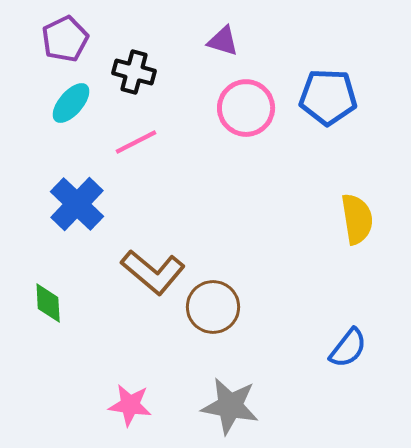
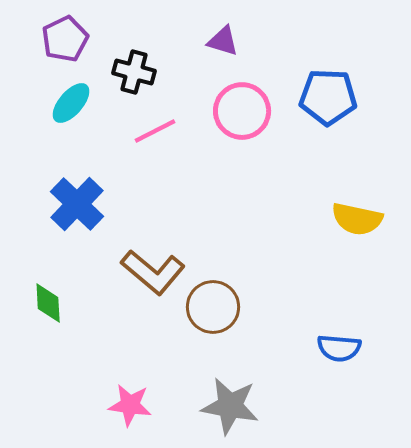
pink circle: moved 4 px left, 3 px down
pink line: moved 19 px right, 11 px up
yellow semicircle: rotated 111 degrees clockwise
blue semicircle: moved 9 px left; rotated 57 degrees clockwise
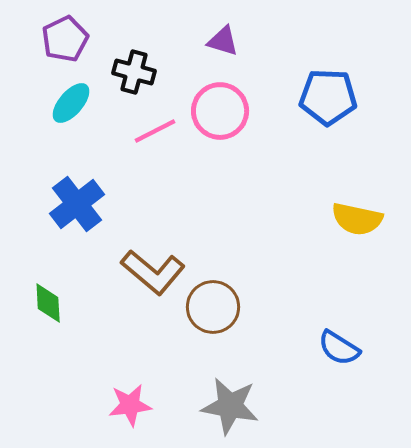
pink circle: moved 22 px left
blue cross: rotated 8 degrees clockwise
blue semicircle: rotated 27 degrees clockwise
pink star: rotated 15 degrees counterclockwise
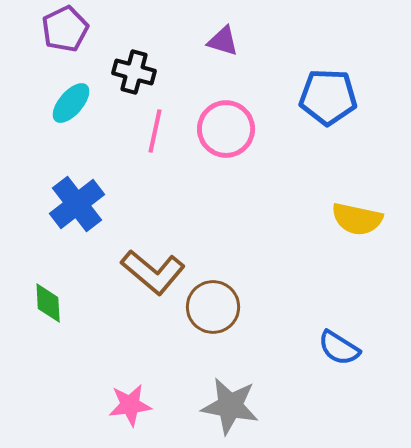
purple pentagon: moved 10 px up
pink circle: moved 6 px right, 18 px down
pink line: rotated 51 degrees counterclockwise
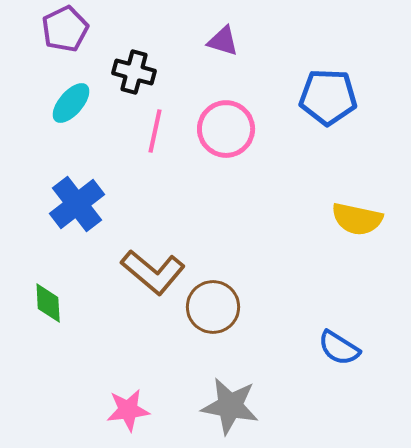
pink star: moved 2 px left, 5 px down
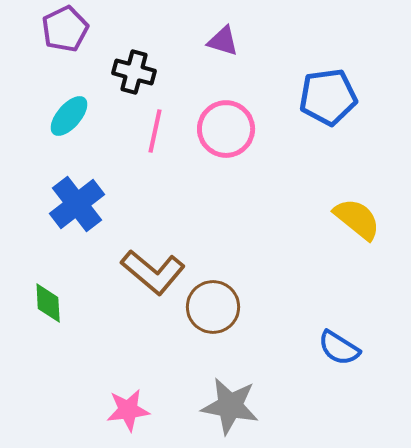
blue pentagon: rotated 10 degrees counterclockwise
cyan ellipse: moved 2 px left, 13 px down
yellow semicircle: rotated 153 degrees counterclockwise
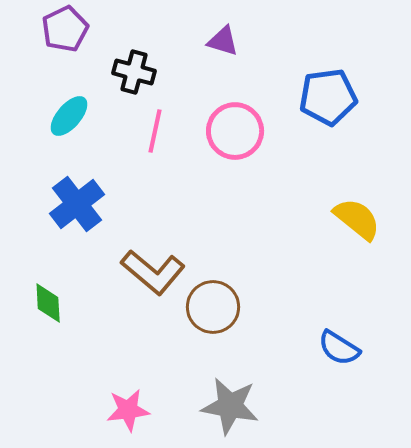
pink circle: moved 9 px right, 2 px down
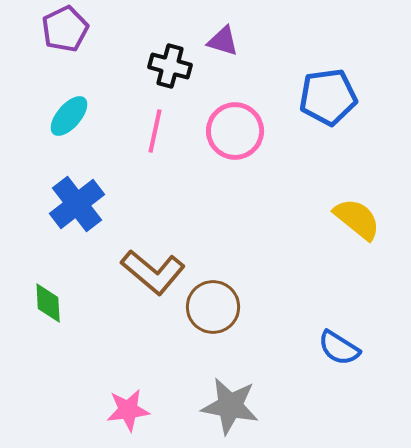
black cross: moved 36 px right, 6 px up
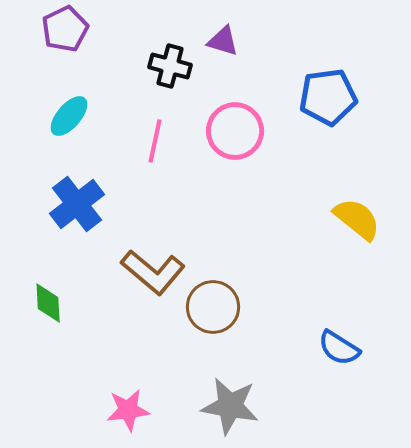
pink line: moved 10 px down
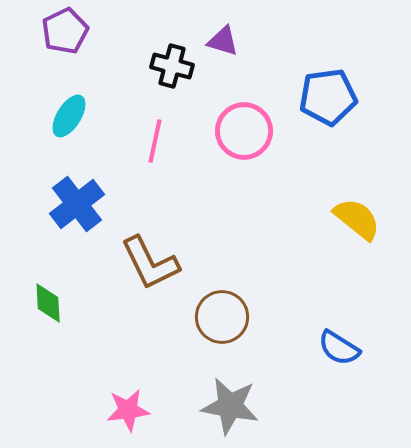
purple pentagon: moved 2 px down
black cross: moved 2 px right
cyan ellipse: rotated 9 degrees counterclockwise
pink circle: moved 9 px right
brown L-shape: moved 3 px left, 9 px up; rotated 24 degrees clockwise
brown circle: moved 9 px right, 10 px down
